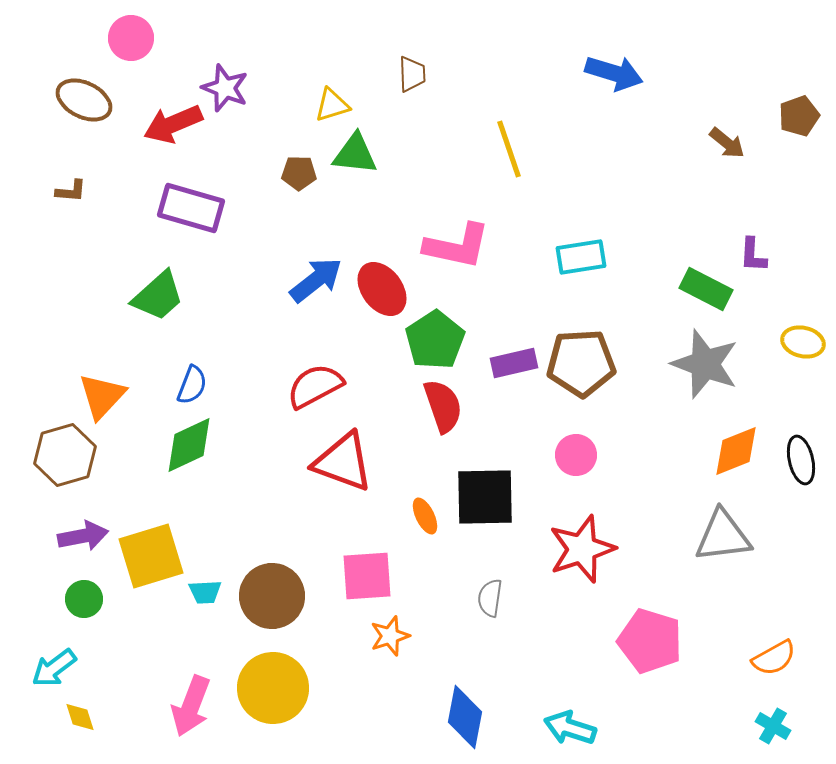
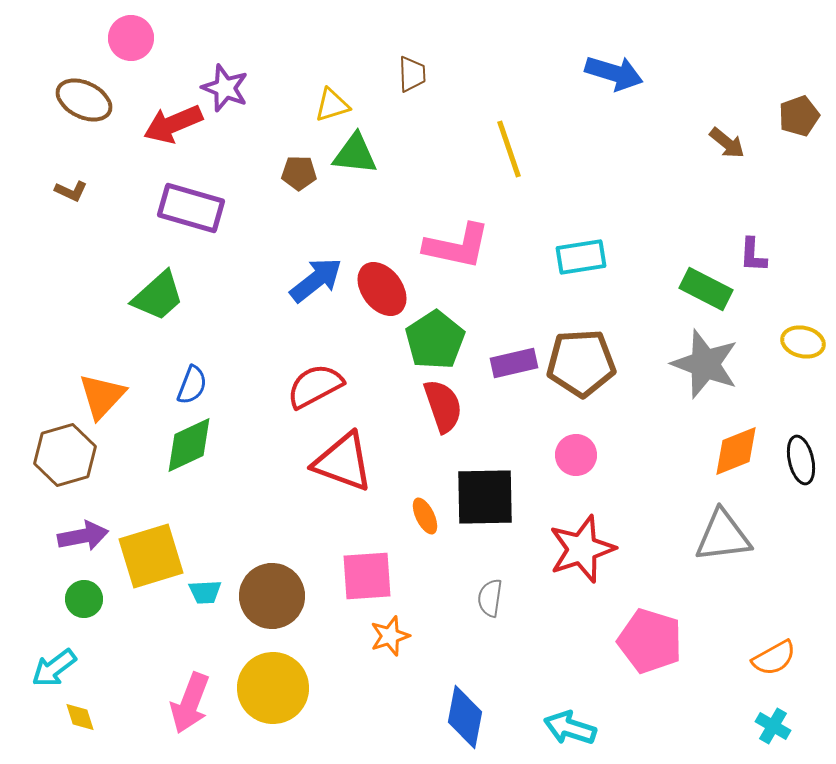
brown L-shape at (71, 191): rotated 20 degrees clockwise
pink arrow at (191, 706): moved 1 px left, 3 px up
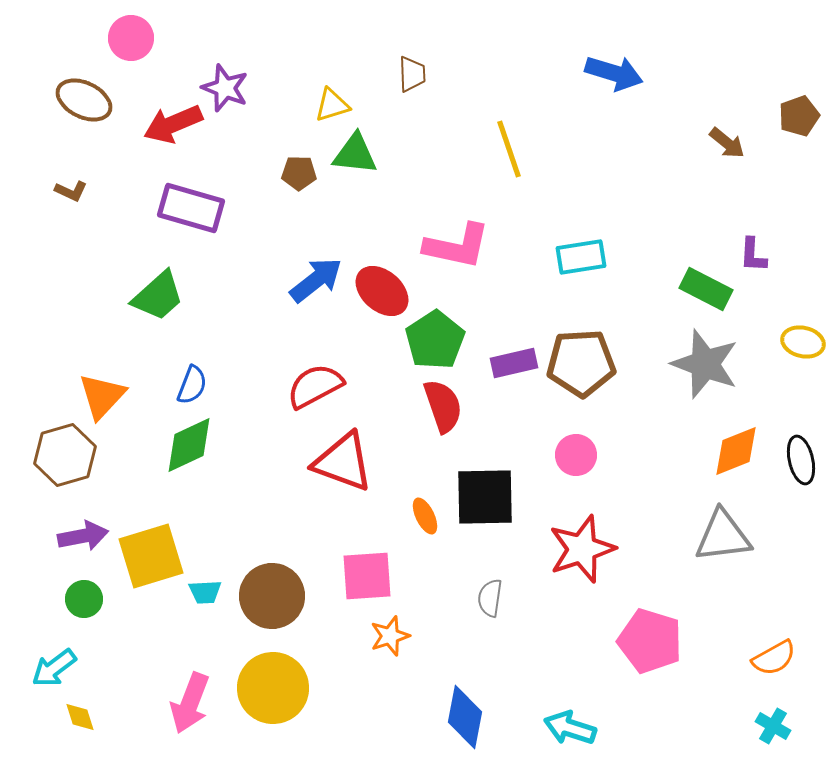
red ellipse at (382, 289): moved 2 px down; rotated 12 degrees counterclockwise
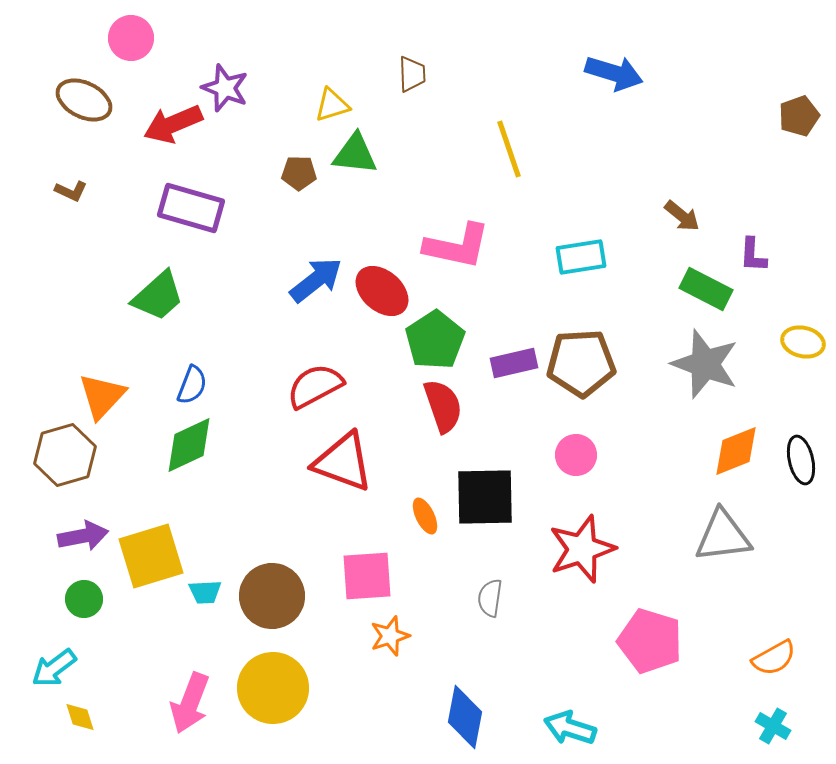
brown arrow at (727, 143): moved 45 px left, 73 px down
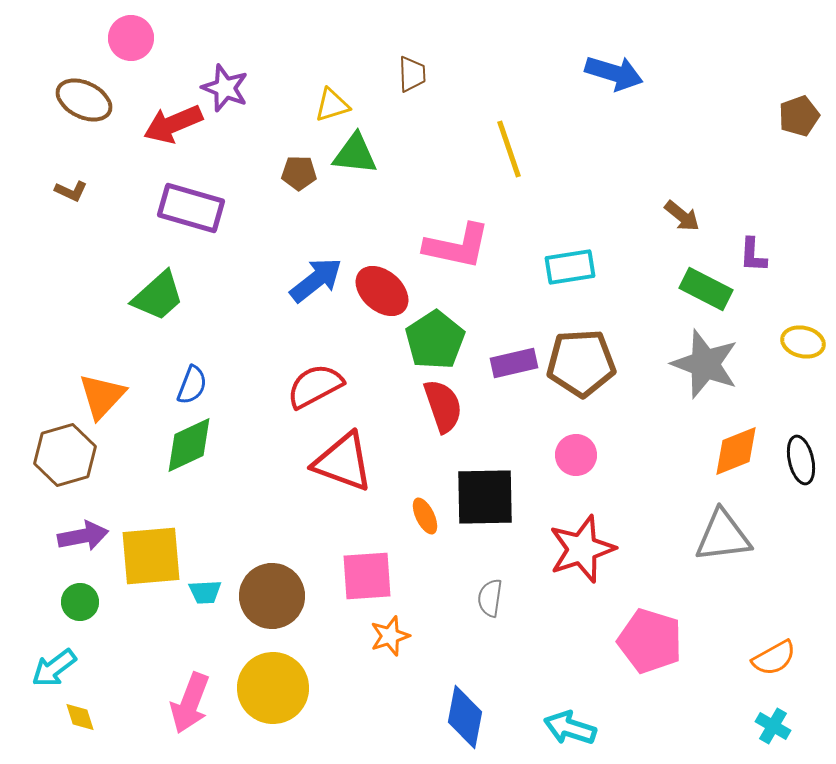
cyan rectangle at (581, 257): moved 11 px left, 10 px down
yellow square at (151, 556): rotated 12 degrees clockwise
green circle at (84, 599): moved 4 px left, 3 px down
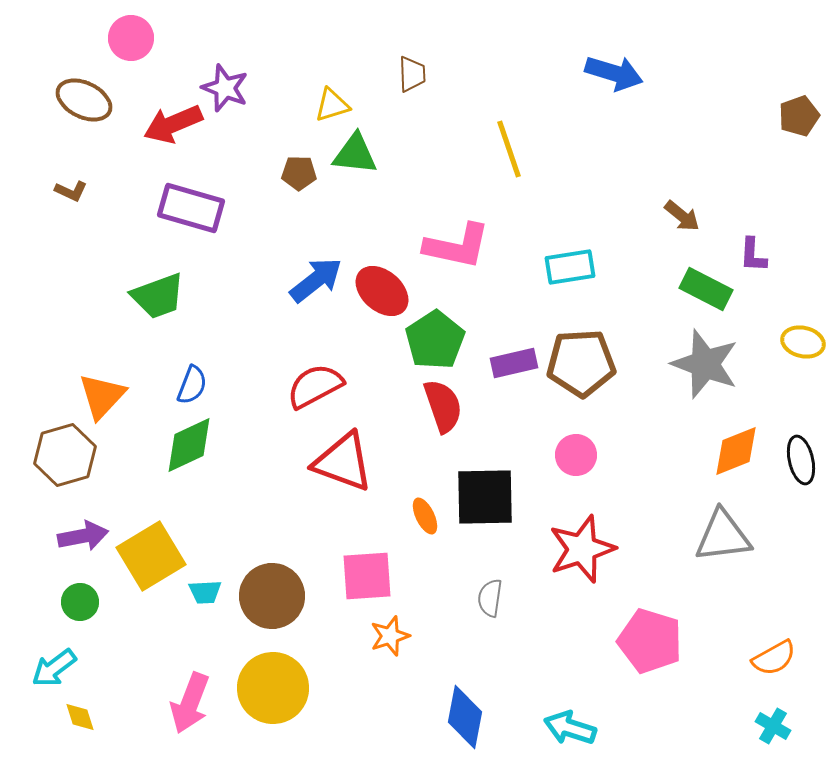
green trapezoid at (158, 296): rotated 22 degrees clockwise
yellow square at (151, 556): rotated 26 degrees counterclockwise
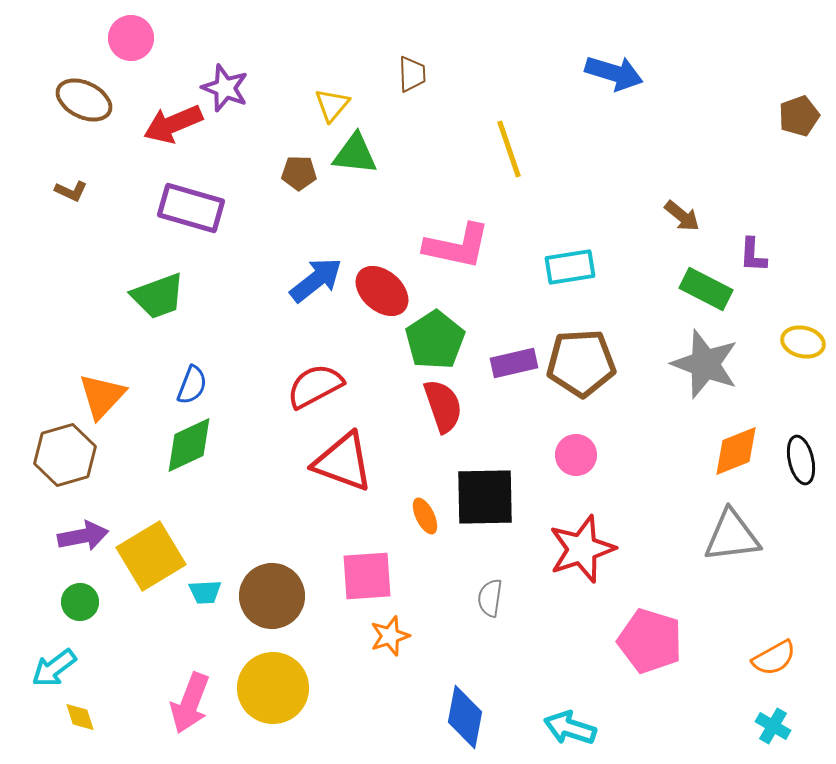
yellow triangle at (332, 105): rotated 33 degrees counterclockwise
gray triangle at (723, 536): moved 9 px right
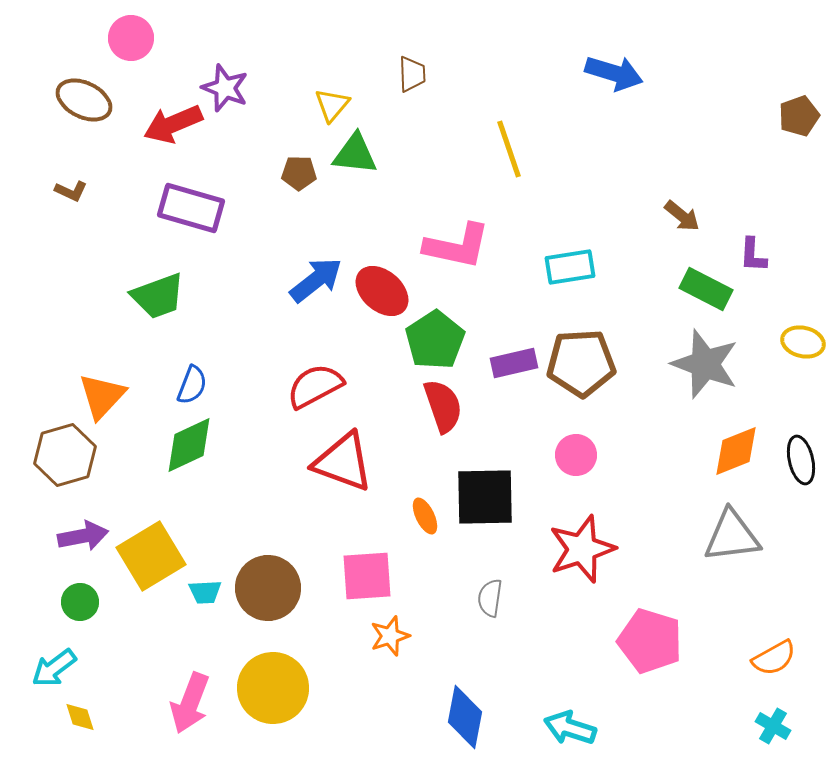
brown circle at (272, 596): moved 4 px left, 8 px up
